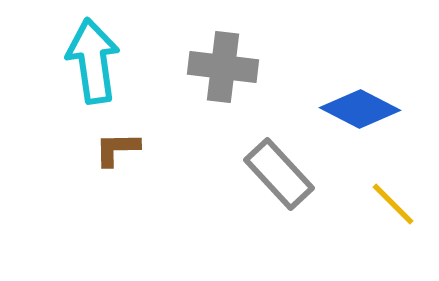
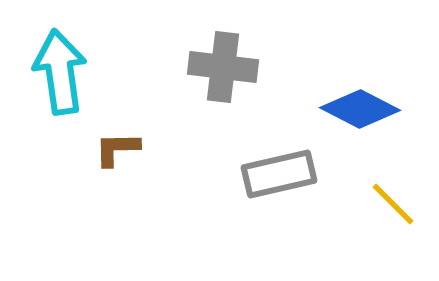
cyan arrow: moved 33 px left, 11 px down
gray rectangle: rotated 60 degrees counterclockwise
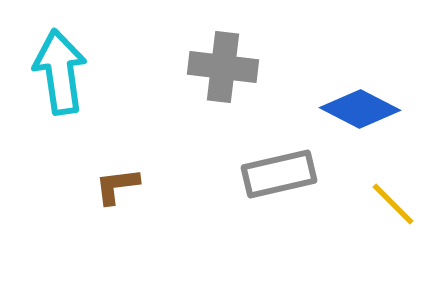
brown L-shape: moved 37 px down; rotated 6 degrees counterclockwise
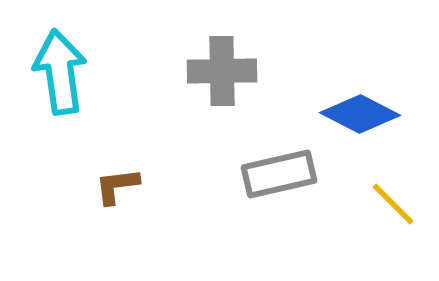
gray cross: moved 1 px left, 4 px down; rotated 8 degrees counterclockwise
blue diamond: moved 5 px down
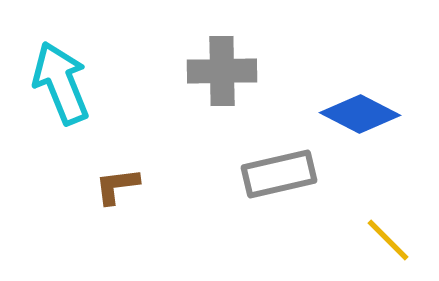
cyan arrow: moved 1 px right, 11 px down; rotated 14 degrees counterclockwise
yellow line: moved 5 px left, 36 px down
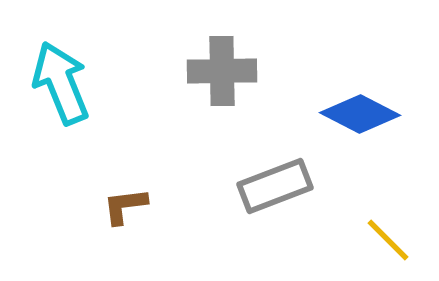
gray rectangle: moved 4 px left, 12 px down; rotated 8 degrees counterclockwise
brown L-shape: moved 8 px right, 20 px down
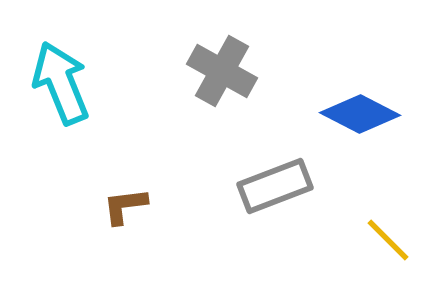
gray cross: rotated 30 degrees clockwise
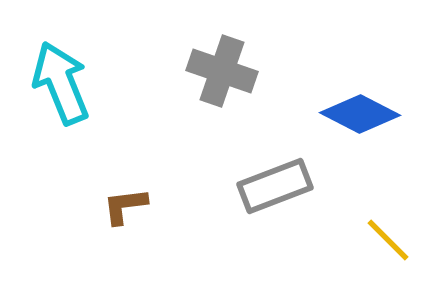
gray cross: rotated 10 degrees counterclockwise
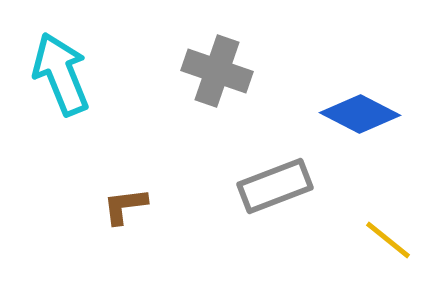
gray cross: moved 5 px left
cyan arrow: moved 9 px up
yellow line: rotated 6 degrees counterclockwise
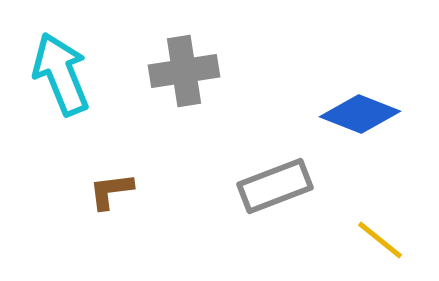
gray cross: moved 33 px left; rotated 28 degrees counterclockwise
blue diamond: rotated 6 degrees counterclockwise
brown L-shape: moved 14 px left, 15 px up
yellow line: moved 8 px left
